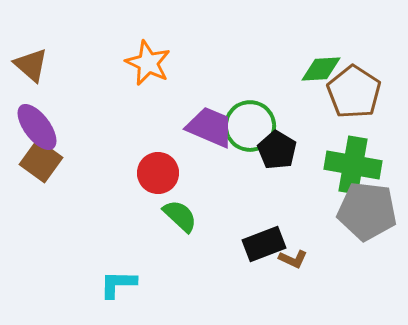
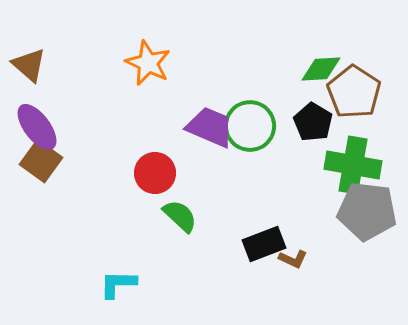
brown triangle: moved 2 px left
black pentagon: moved 36 px right, 28 px up
red circle: moved 3 px left
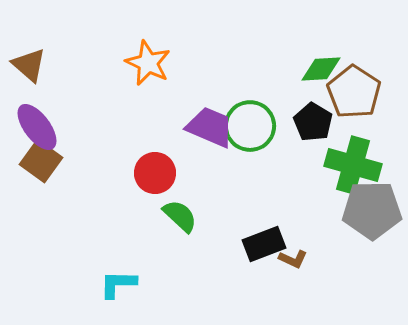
green cross: rotated 6 degrees clockwise
gray pentagon: moved 5 px right, 1 px up; rotated 8 degrees counterclockwise
